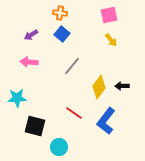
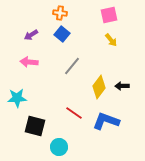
blue L-shape: rotated 72 degrees clockwise
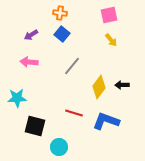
black arrow: moved 1 px up
red line: rotated 18 degrees counterclockwise
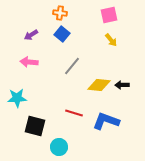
yellow diamond: moved 2 px up; rotated 60 degrees clockwise
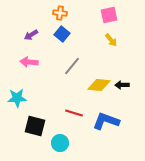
cyan circle: moved 1 px right, 4 px up
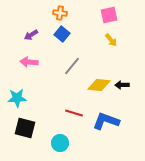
black square: moved 10 px left, 2 px down
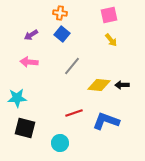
red line: rotated 36 degrees counterclockwise
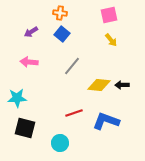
purple arrow: moved 3 px up
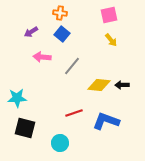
pink arrow: moved 13 px right, 5 px up
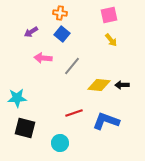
pink arrow: moved 1 px right, 1 px down
